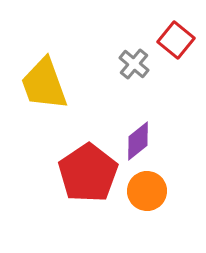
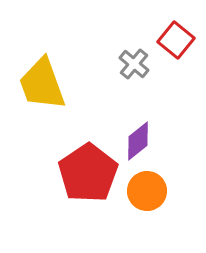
yellow trapezoid: moved 2 px left
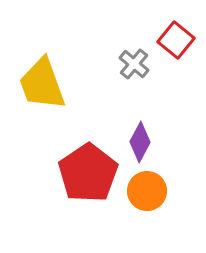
purple diamond: moved 2 px right, 1 px down; rotated 24 degrees counterclockwise
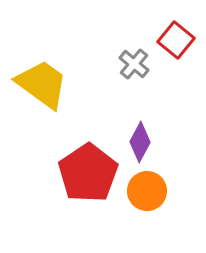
yellow trapezoid: rotated 146 degrees clockwise
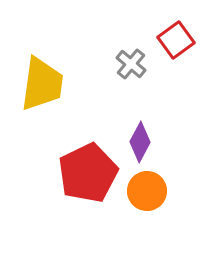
red square: rotated 15 degrees clockwise
gray cross: moved 3 px left
yellow trapezoid: rotated 62 degrees clockwise
red pentagon: rotated 8 degrees clockwise
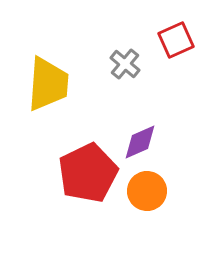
red square: rotated 12 degrees clockwise
gray cross: moved 6 px left
yellow trapezoid: moved 6 px right; rotated 4 degrees counterclockwise
purple diamond: rotated 39 degrees clockwise
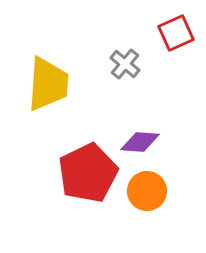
red square: moved 7 px up
purple diamond: rotated 27 degrees clockwise
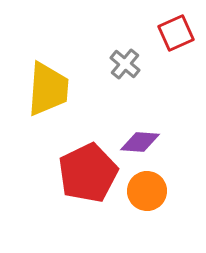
yellow trapezoid: moved 5 px down
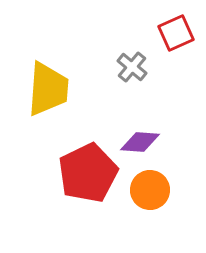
gray cross: moved 7 px right, 3 px down
orange circle: moved 3 px right, 1 px up
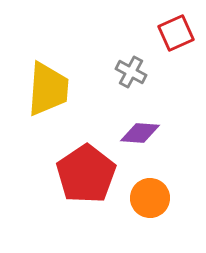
gray cross: moved 1 px left, 5 px down; rotated 12 degrees counterclockwise
purple diamond: moved 9 px up
red pentagon: moved 2 px left, 1 px down; rotated 8 degrees counterclockwise
orange circle: moved 8 px down
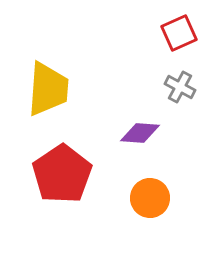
red square: moved 3 px right
gray cross: moved 49 px right, 15 px down
red pentagon: moved 24 px left
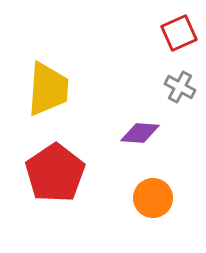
red pentagon: moved 7 px left, 1 px up
orange circle: moved 3 px right
